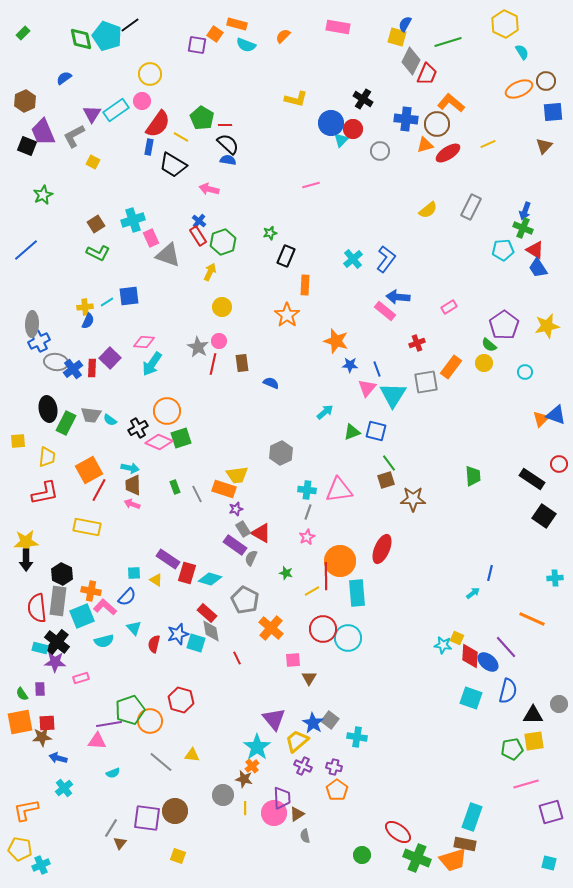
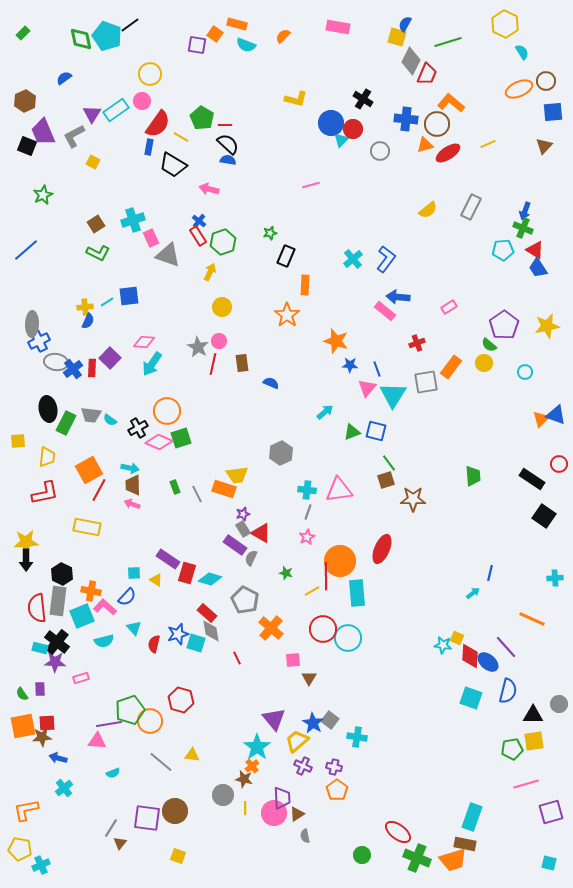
purple star at (236, 509): moved 7 px right, 5 px down
orange square at (20, 722): moved 3 px right, 4 px down
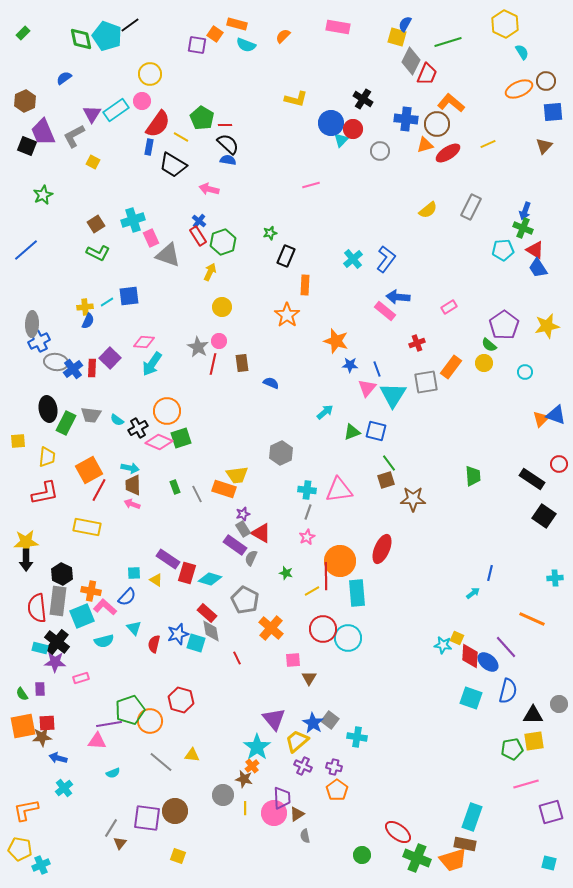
cyan semicircle at (110, 420): moved 7 px right
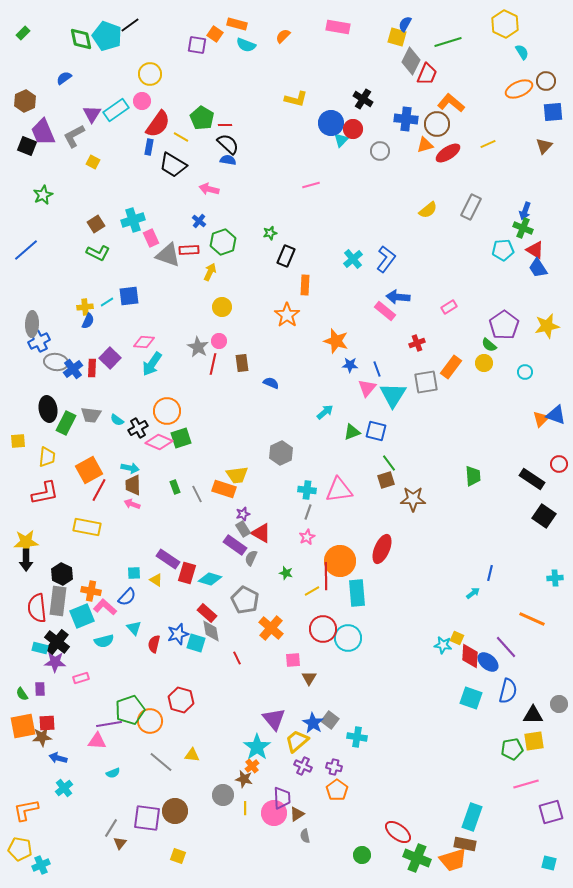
red rectangle at (198, 236): moved 9 px left, 14 px down; rotated 60 degrees counterclockwise
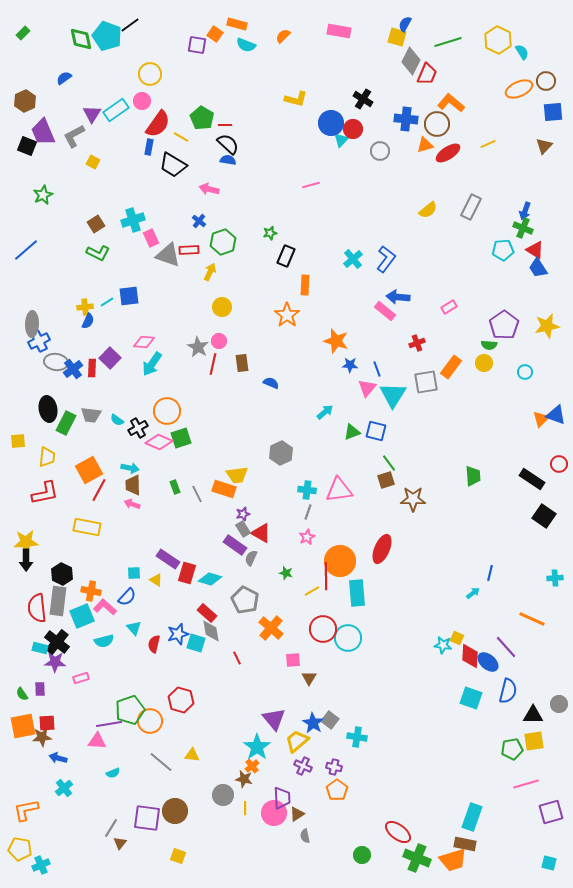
yellow hexagon at (505, 24): moved 7 px left, 16 px down
pink rectangle at (338, 27): moved 1 px right, 4 px down
green semicircle at (489, 345): rotated 35 degrees counterclockwise
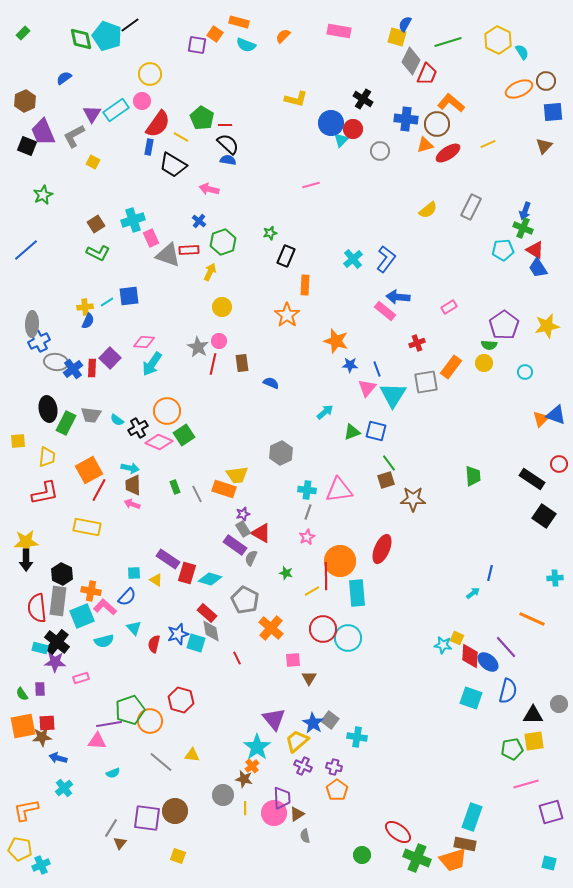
orange rectangle at (237, 24): moved 2 px right, 2 px up
green square at (181, 438): moved 3 px right, 3 px up; rotated 15 degrees counterclockwise
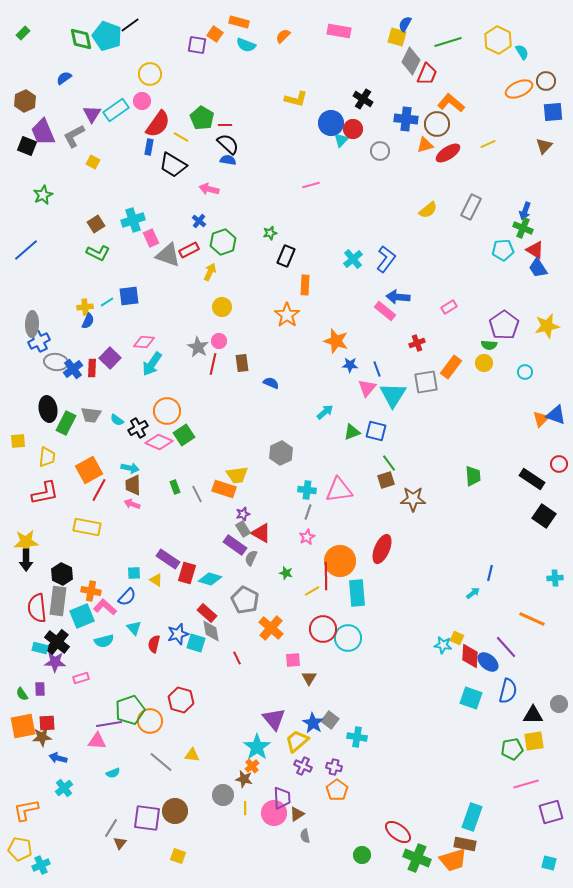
red rectangle at (189, 250): rotated 24 degrees counterclockwise
